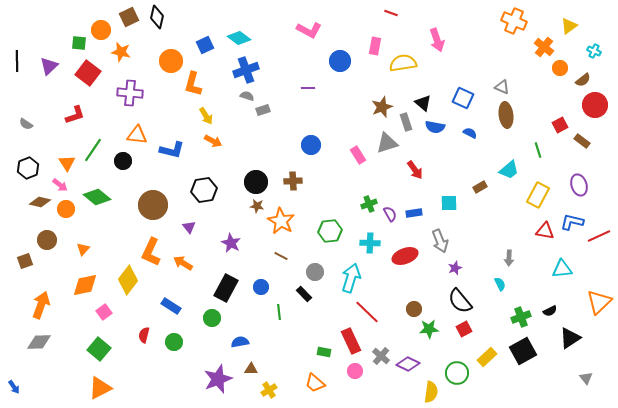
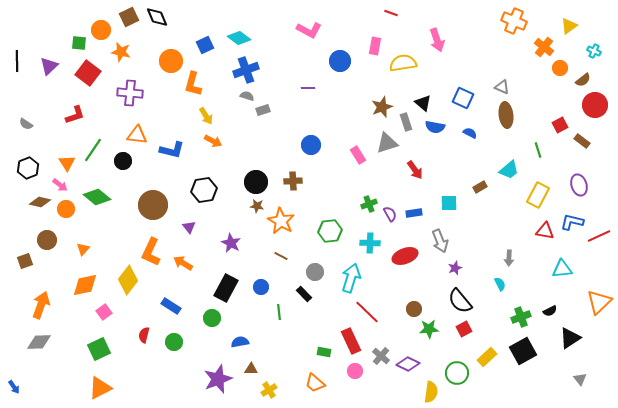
black diamond at (157, 17): rotated 35 degrees counterclockwise
green square at (99, 349): rotated 25 degrees clockwise
gray triangle at (586, 378): moved 6 px left, 1 px down
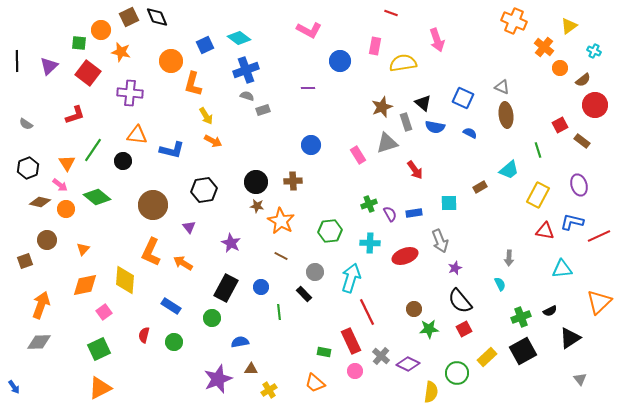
yellow diamond at (128, 280): moved 3 px left; rotated 32 degrees counterclockwise
red line at (367, 312): rotated 20 degrees clockwise
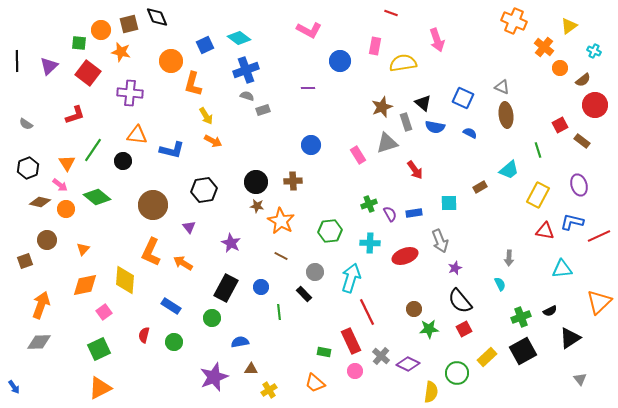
brown square at (129, 17): moved 7 px down; rotated 12 degrees clockwise
purple star at (218, 379): moved 4 px left, 2 px up
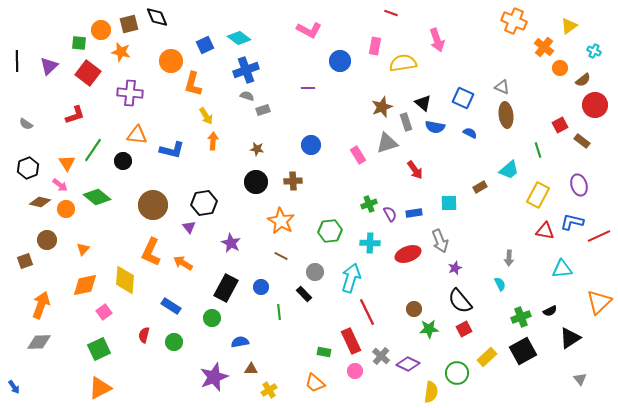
orange arrow at (213, 141): rotated 114 degrees counterclockwise
black hexagon at (204, 190): moved 13 px down
brown star at (257, 206): moved 57 px up
red ellipse at (405, 256): moved 3 px right, 2 px up
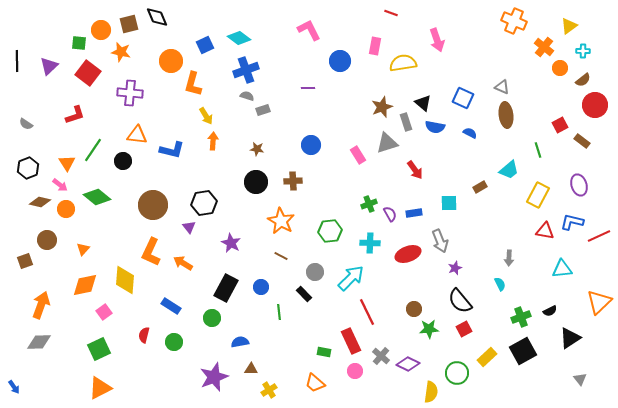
pink L-shape at (309, 30): rotated 145 degrees counterclockwise
cyan cross at (594, 51): moved 11 px left; rotated 24 degrees counterclockwise
cyan arrow at (351, 278): rotated 28 degrees clockwise
